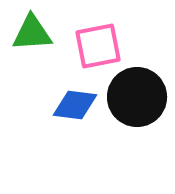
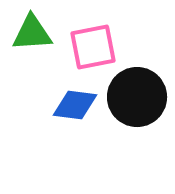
pink square: moved 5 px left, 1 px down
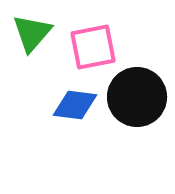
green triangle: rotated 45 degrees counterclockwise
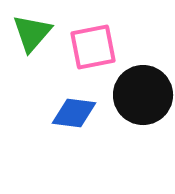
black circle: moved 6 px right, 2 px up
blue diamond: moved 1 px left, 8 px down
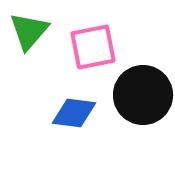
green triangle: moved 3 px left, 2 px up
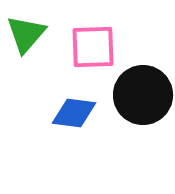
green triangle: moved 3 px left, 3 px down
pink square: rotated 9 degrees clockwise
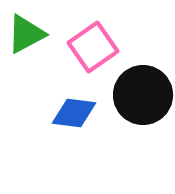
green triangle: rotated 21 degrees clockwise
pink square: rotated 33 degrees counterclockwise
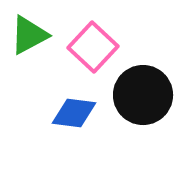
green triangle: moved 3 px right, 1 px down
pink square: rotated 12 degrees counterclockwise
